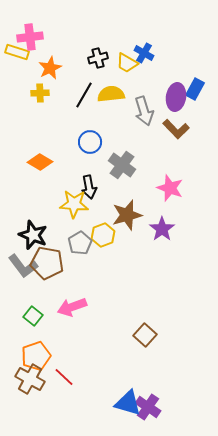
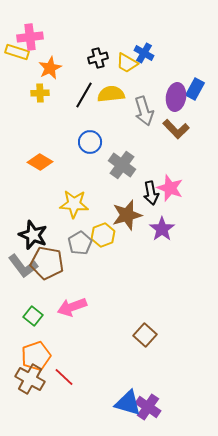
black arrow: moved 62 px right, 6 px down
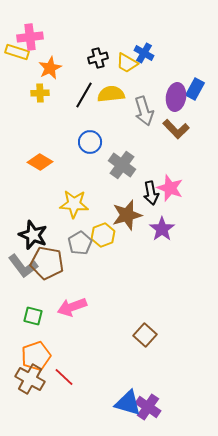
green square: rotated 24 degrees counterclockwise
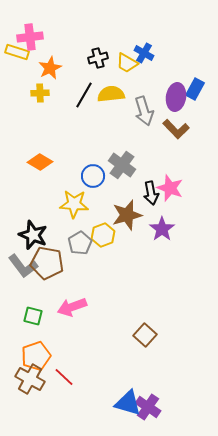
blue circle: moved 3 px right, 34 px down
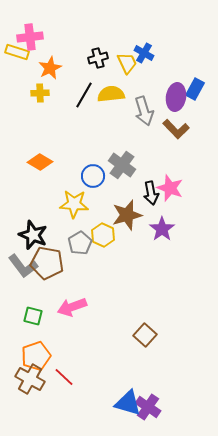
yellow trapezoid: rotated 145 degrees counterclockwise
yellow hexagon: rotated 15 degrees counterclockwise
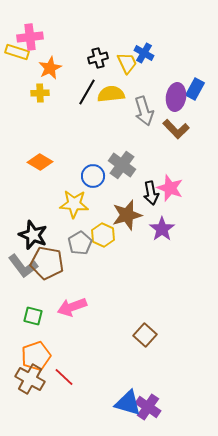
black line: moved 3 px right, 3 px up
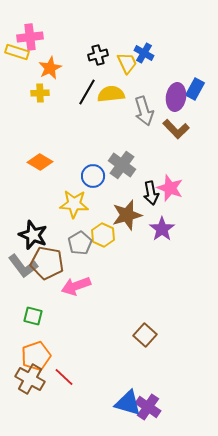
black cross: moved 3 px up
pink arrow: moved 4 px right, 21 px up
